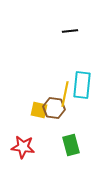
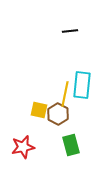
brown hexagon: moved 4 px right, 6 px down; rotated 20 degrees clockwise
red star: rotated 20 degrees counterclockwise
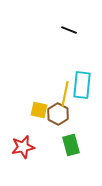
black line: moved 1 px left, 1 px up; rotated 28 degrees clockwise
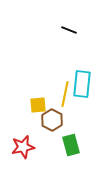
cyan rectangle: moved 1 px up
yellow square: moved 1 px left, 5 px up; rotated 18 degrees counterclockwise
brown hexagon: moved 6 px left, 6 px down
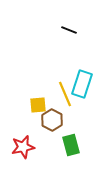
cyan rectangle: rotated 12 degrees clockwise
yellow line: rotated 35 degrees counterclockwise
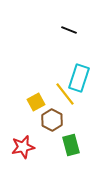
cyan rectangle: moved 3 px left, 6 px up
yellow line: rotated 15 degrees counterclockwise
yellow square: moved 2 px left, 3 px up; rotated 24 degrees counterclockwise
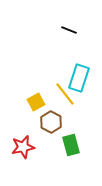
brown hexagon: moved 1 px left, 2 px down
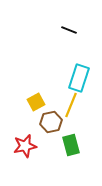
yellow line: moved 6 px right, 11 px down; rotated 60 degrees clockwise
brown hexagon: rotated 20 degrees clockwise
red star: moved 2 px right, 1 px up
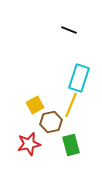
yellow square: moved 1 px left, 3 px down
red star: moved 4 px right, 2 px up
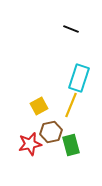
black line: moved 2 px right, 1 px up
yellow square: moved 4 px right, 1 px down
brown hexagon: moved 10 px down
red star: moved 1 px right
